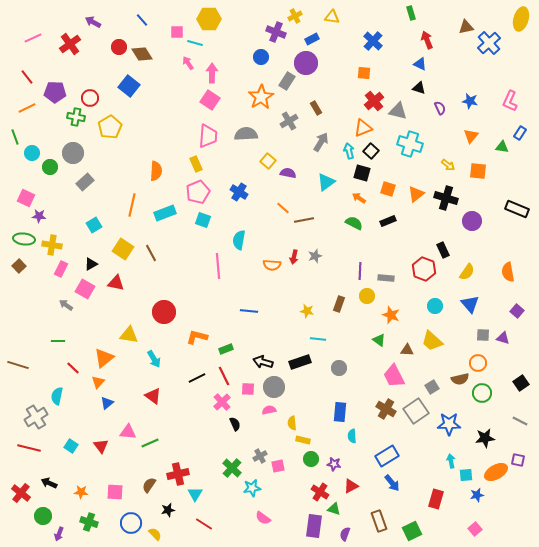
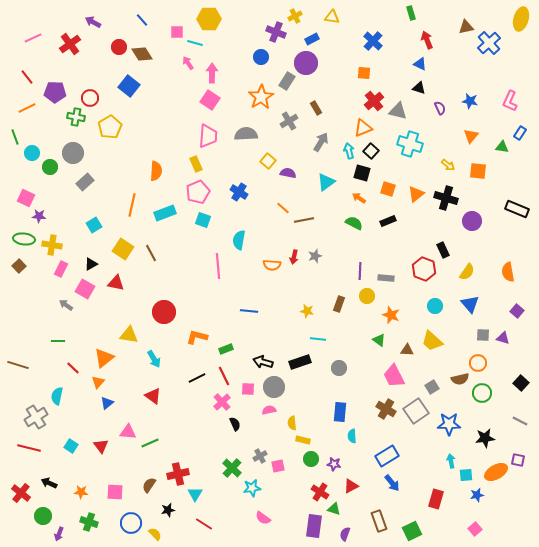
black square at (521, 383): rotated 14 degrees counterclockwise
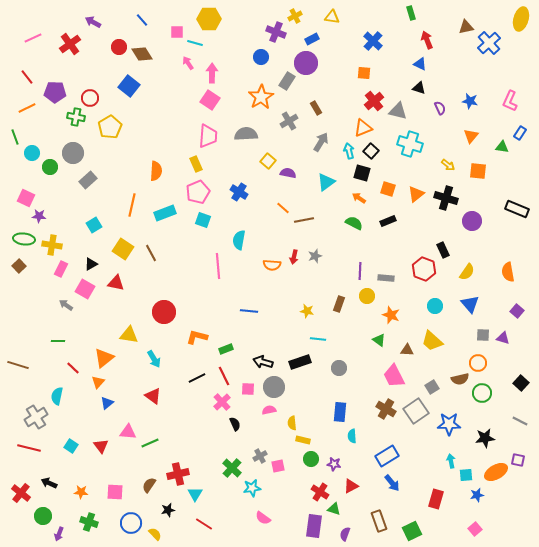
gray rectangle at (85, 182): moved 3 px right, 2 px up
